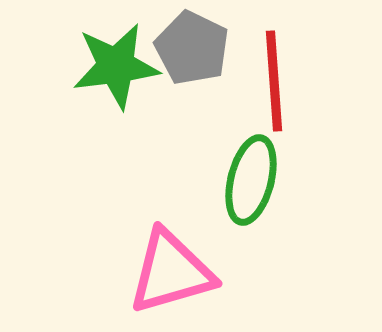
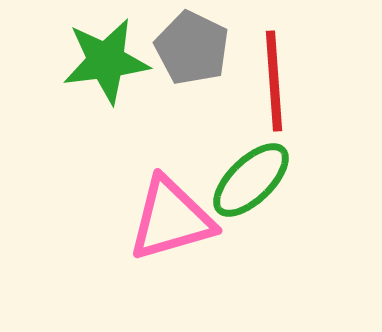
green star: moved 10 px left, 5 px up
green ellipse: rotated 32 degrees clockwise
pink triangle: moved 53 px up
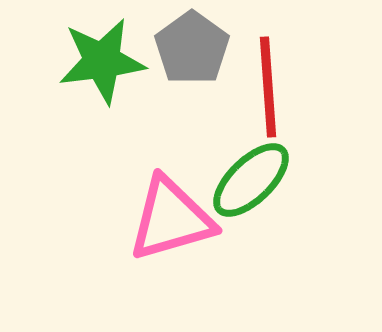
gray pentagon: rotated 10 degrees clockwise
green star: moved 4 px left
red line: moved 6 px left, 6 px down
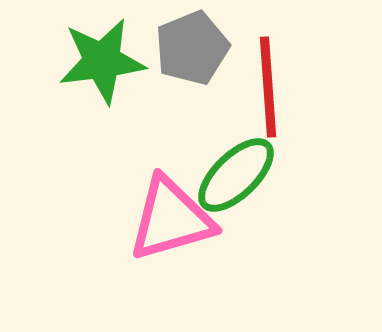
gray pentagon: rotated 14 degrees clockwise
green ellipse: moved 15 px left, 5 px up
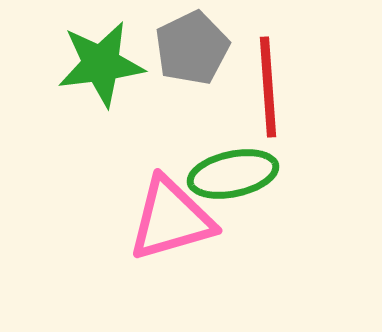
gray pentagon: rotated 4 degrees counterclockwise
green star: moved 1 px left, 3 px down
green ellipse: moved 3 px left, 1 px up; rotated 32 degrees clockwise
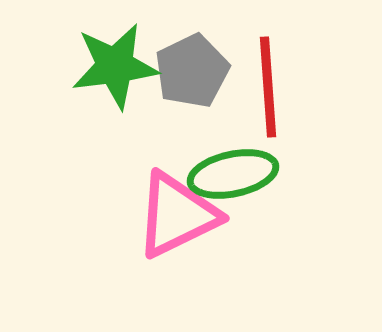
gray pentagon: moved 23 px down
green star: moved 14 px right, 2 px down
pink triangle: moved 6 px right, 4 px up; rotated 10 degrees counterclockwise
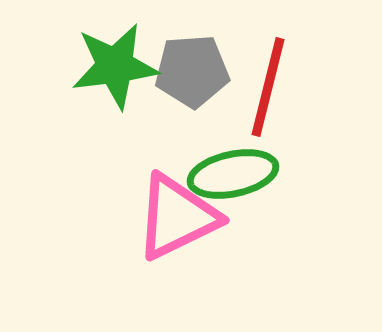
gray pentagon: rotated 22 degrees clockwise
red line: rotated 18 degrees clockwise
pink triangle: moved 2 px down
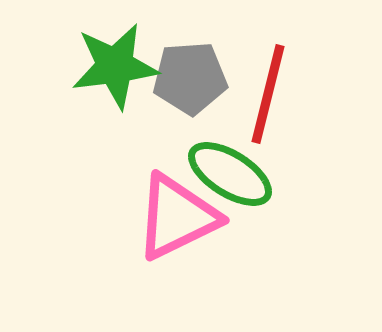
gray pentagon: moved 2 px left, 7 px down
red line: moved 7 px down
green ellipse: moved 3 px left; rotated 44 degrees clockwise
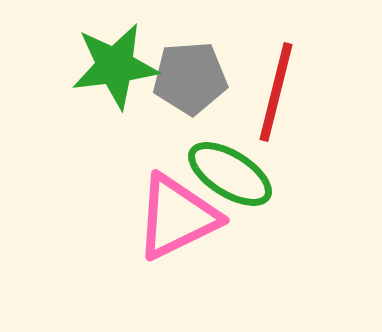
red line: moved 8 px right, 2 px up
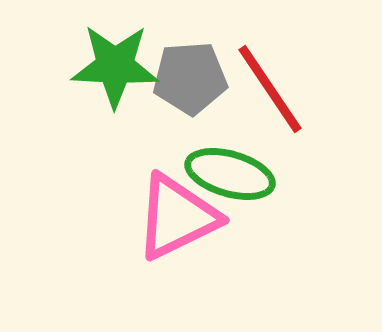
green star: rotated 10 degrees clockwise
red line: moved 6 px left, 3 px up; rotated 48 degrees counterclockwise
green ellipse: rotated 16 degrees counterclockwise
